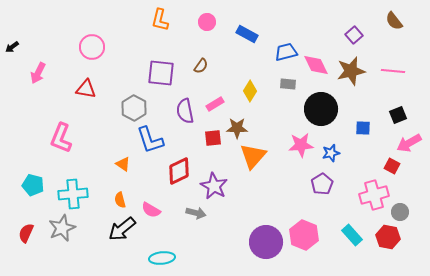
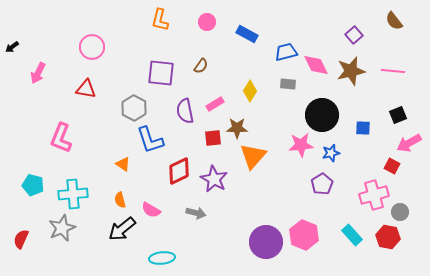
black circle at (321, 109): moved 1 px right, 6 px down
purple star at (214, 186): moved 7 px up
red semicircle at (26, 233): moved 5 px left, 6 px down
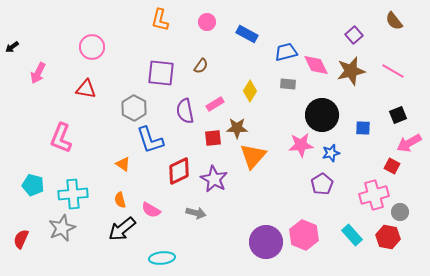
pink line at (393, 71): rotated 25 degrees clockwise
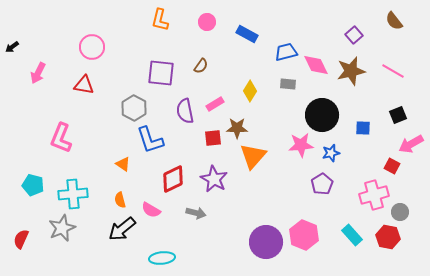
red triangle at (86, 89): moved 2 px left, 4 px up
pink arrow at (409, 143): moved 2 px right, 1 px down
red diamond at (179, 171): moved 6 px left, 8 px down
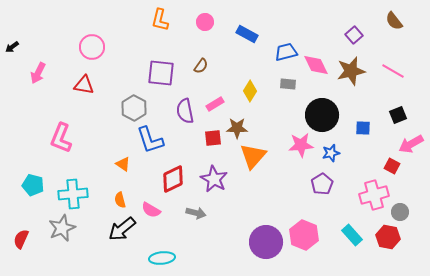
pink circle at (207, 22): moved 2 px left
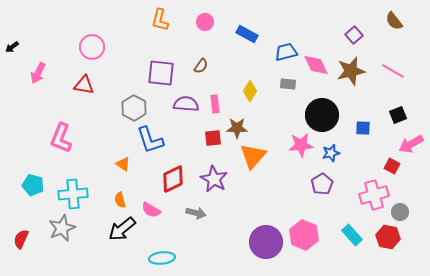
pink rectangle at (215, 104): rotated 66 degrees counterclockwise
purple semicircle at (185, 111): moved 1 px right, 7 px up; rotated 105 degrees clockwise
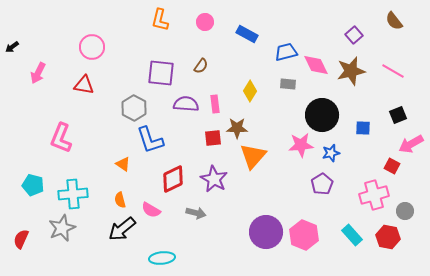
gray circle at (400, 212): moved 5 px right, 1 px up
purple circle at (266, 242): moved 10 px up
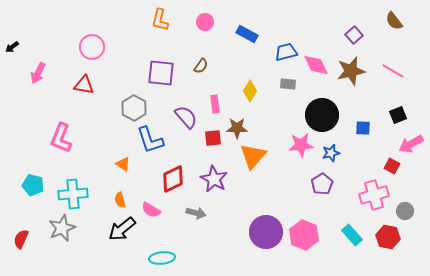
purple semicircle at (186, 104): moved 13 px down; rotated 45 degrees clockwise
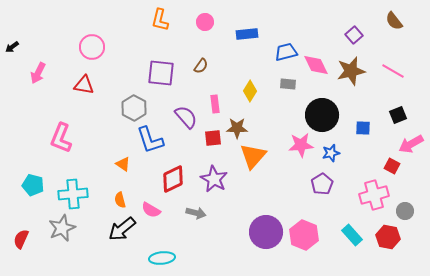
blue rectangle at (247, 34): rotated 35 degrees counterclockwise
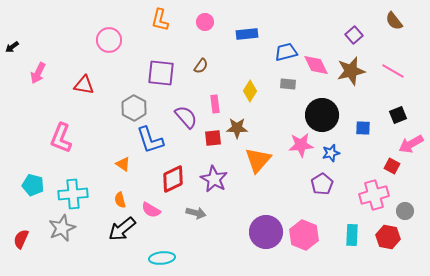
pink circle at (92, 47): moved 17 px right, 7 px up
orange triangle at (253, 156): moved 5 px right, 4 px down
cyan rectangle at (352, 235): rotated 45 degrees clockwise
